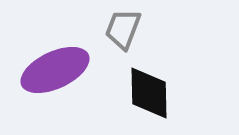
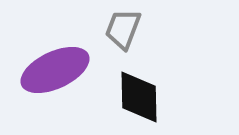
black diamond: moved 10 px left, 4 px down
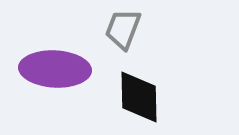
purple ellipse: moved 1 px up; rotated 28 degrees clockwise
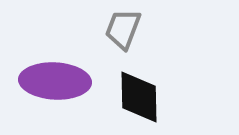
purple ellipse: moved 12 px down
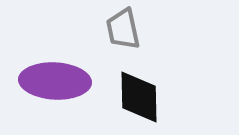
gray trapezoid: rotated 33 degrees counterclockwise
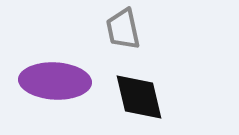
black diamond: rotated 12 degrees counterclockwise
